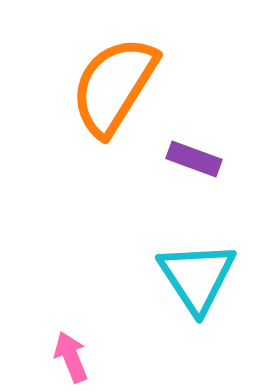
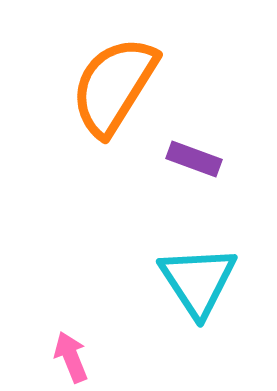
cyan triangle: moved 1 px right, 4 px down
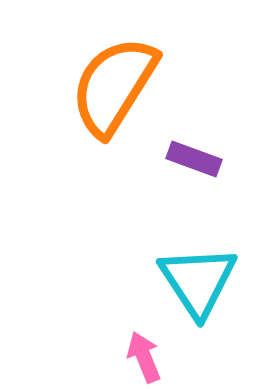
pink arrow: moved 73 px right
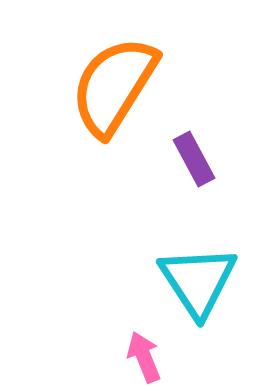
purple rectangle: rotated 42 degrees clockwise
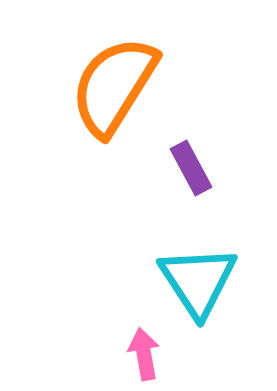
purple rectangle: moved 3 px left, 9 px down
pink arrow: moved 3 px up; rotated 12 degrees clockwise
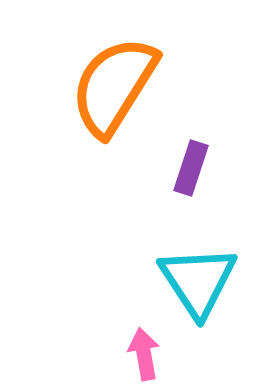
purple rectangle: rotated 46 degrees clockwise
